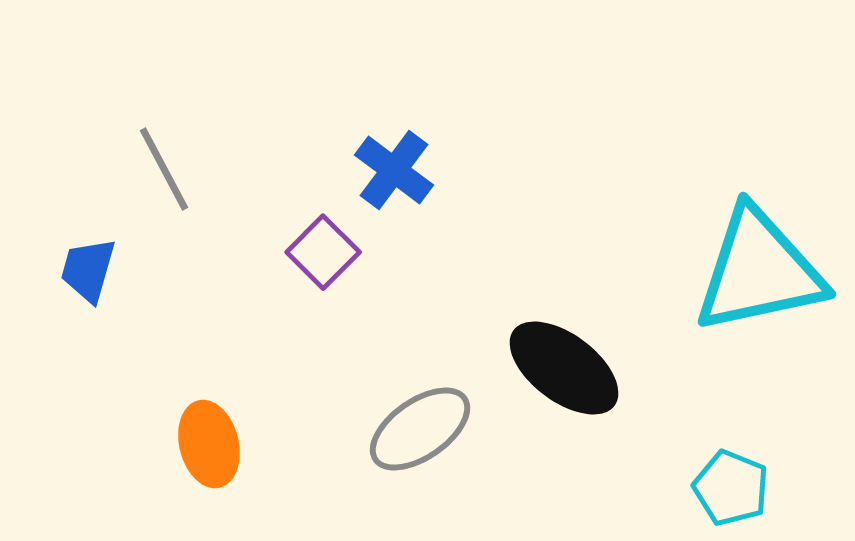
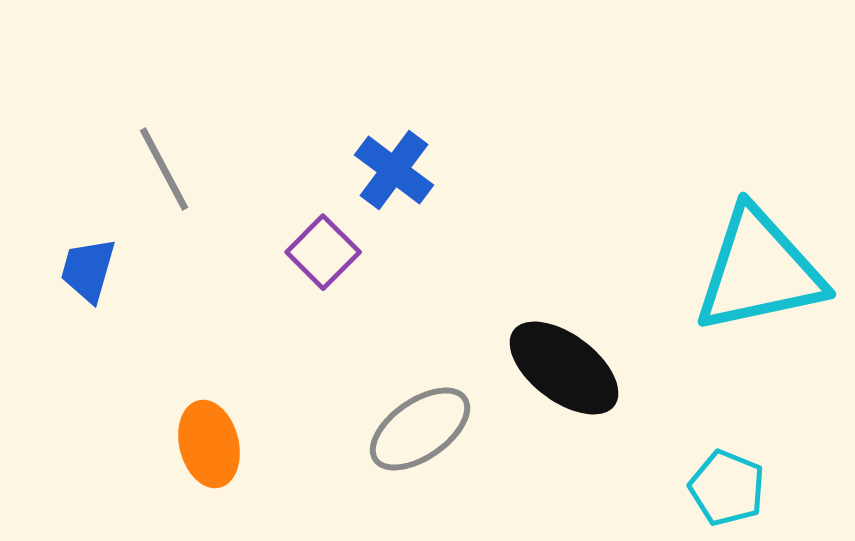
cyan pentagon: moved 4 px left
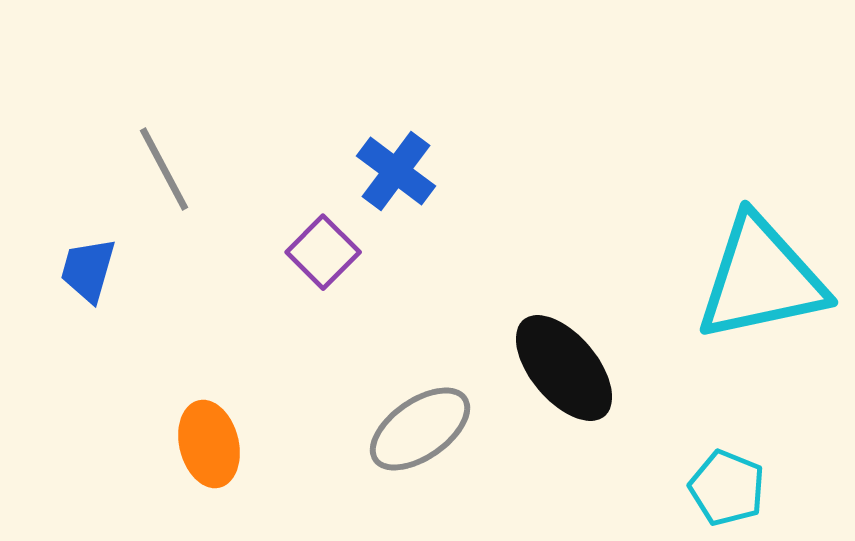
blue cross: moved 2 px right, 1 px down
cyan triangle: moved 2 px right, 8 px down
black ellipse: rotated 13 degrees clockwise
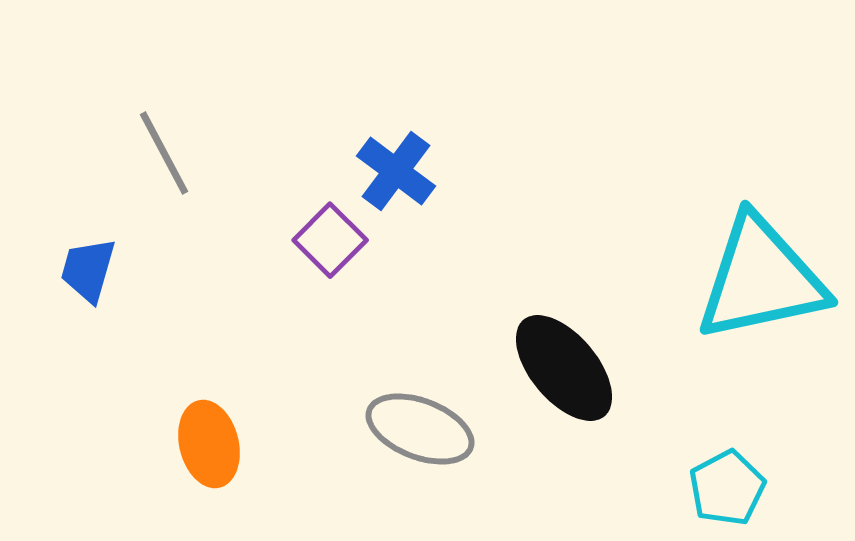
gray line: moved 16 px up
purple square: moved 7 px right, 12 px up
gray ellipse: rotated 56 degrees clockwise
cyan pentagon: rotated 22 degrees clockwise
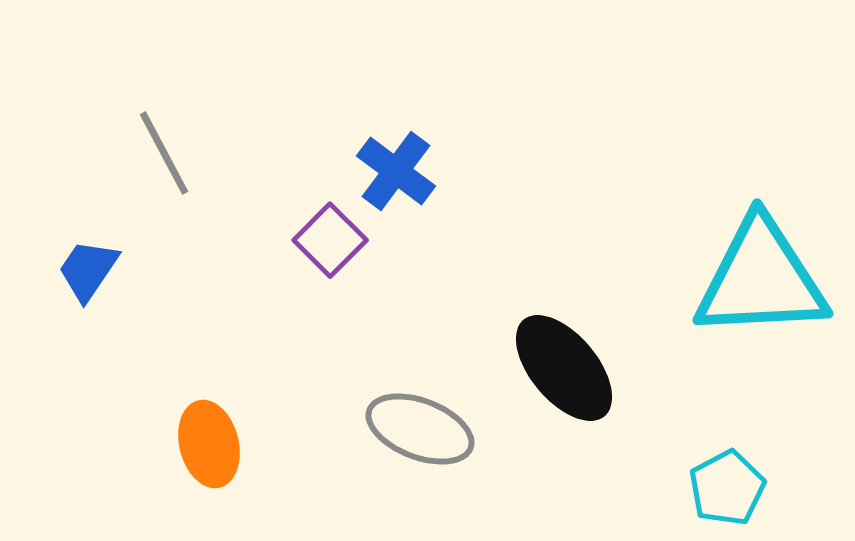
blue trapezoid: rotated 18 degrees clockwise
cyan triangle: rotated 9 degrees clockwise
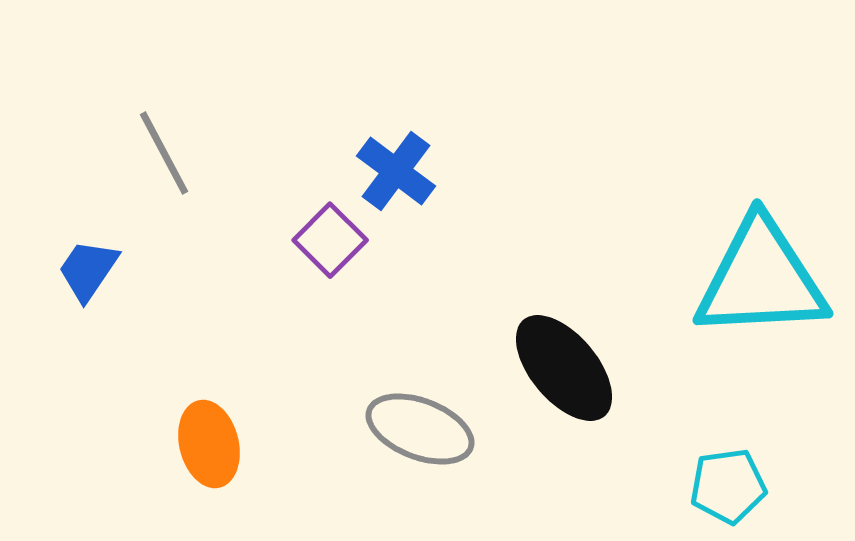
cyan pentagon: moved 1 px right, 2 px up; rotated 20 degrees clockwise
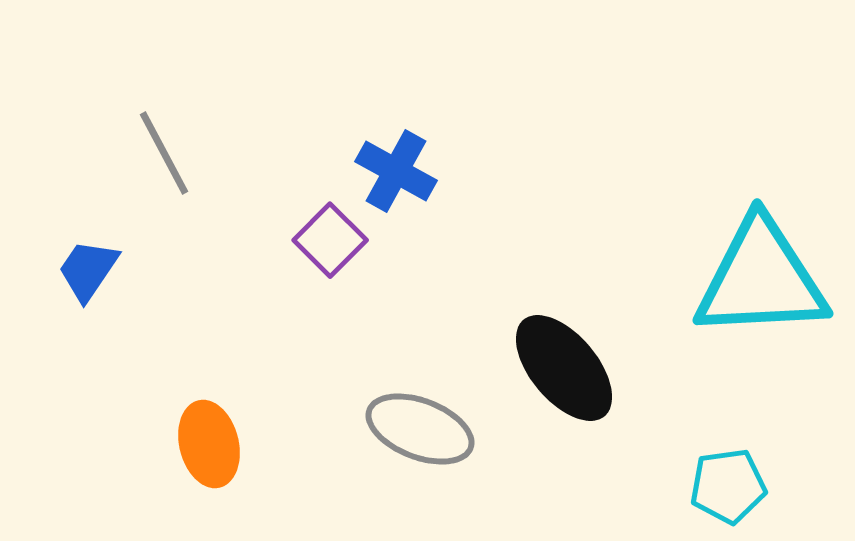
blue cross: rotated 8 degrees counterclockwise
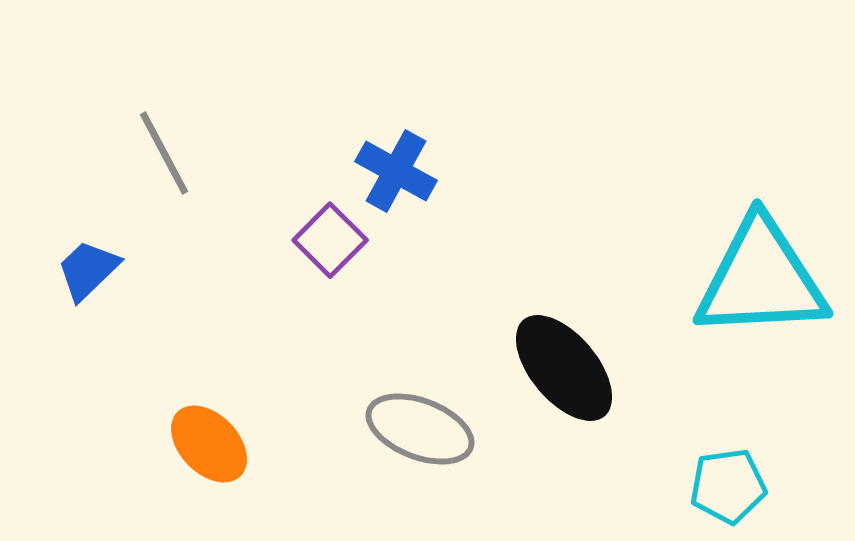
blue trapezoid: rotated 12 degrees clockwise
orange ellipse: rotated 30 degrees counterclockwise
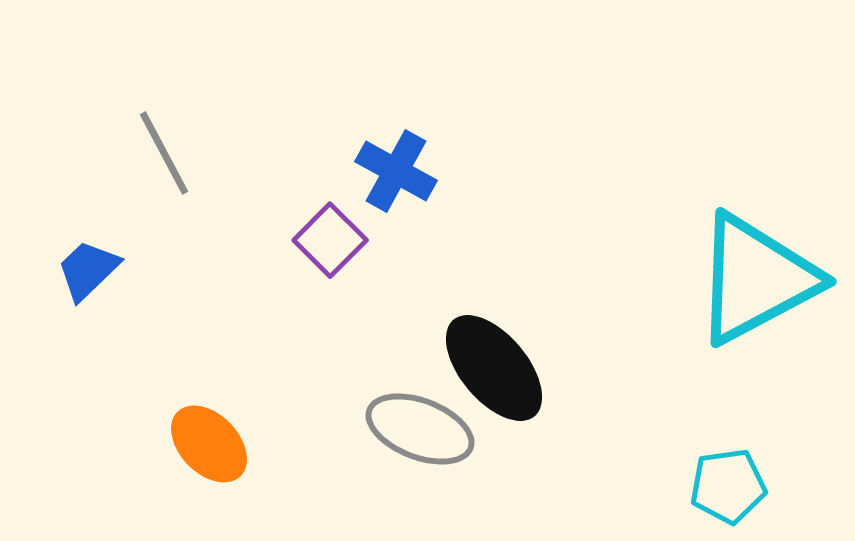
cyan triangle: moved 5 px left; rotated 25 degrees counterclockwise
black ellipse: moved 70 px left
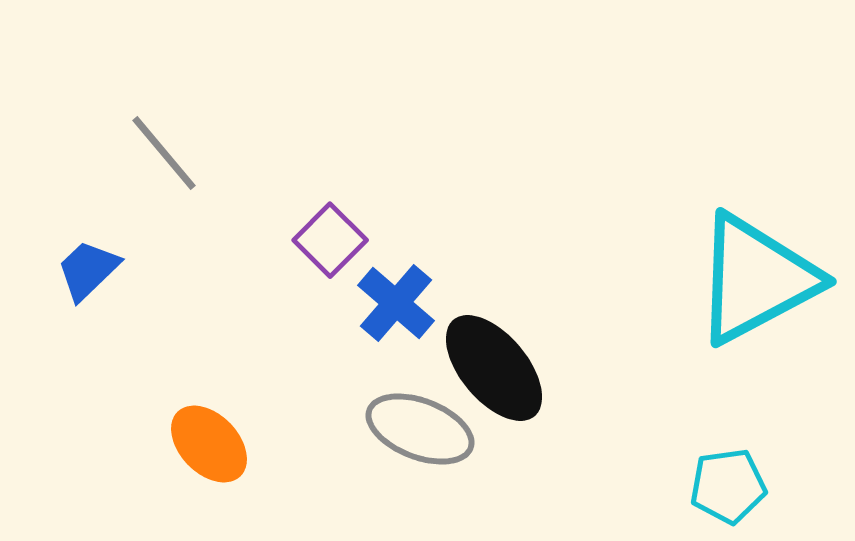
gray line: rotated 12 degrees counterclockwise
blue cross: moved 132 px down; rotated 12 degrees clockwise
